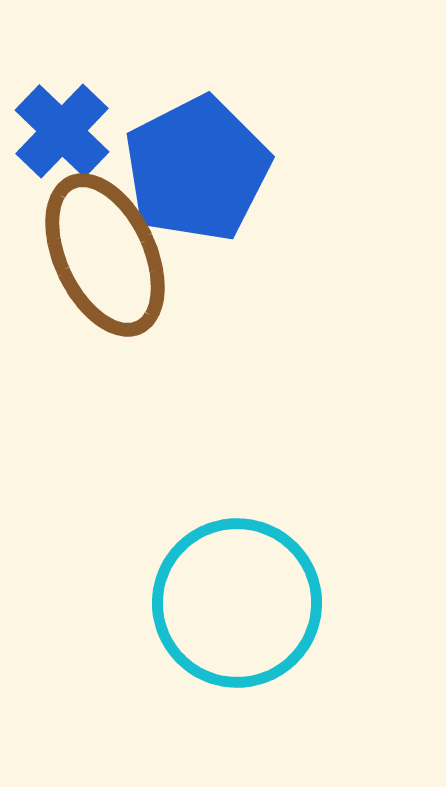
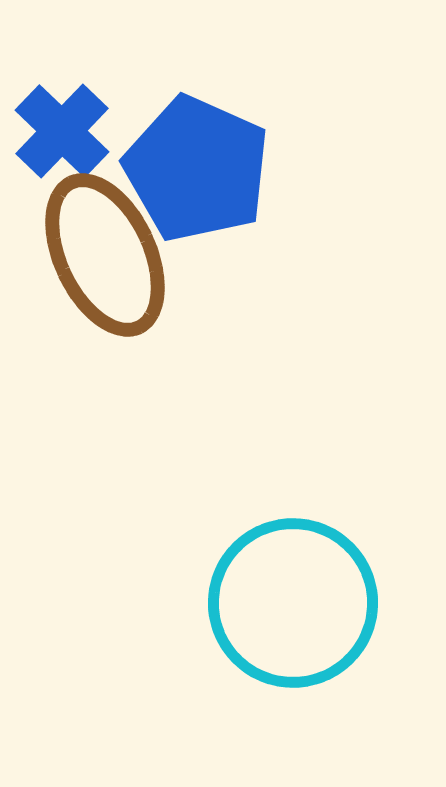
blue pentagon: rotated 21 degrees counterclockwise
cyan circle: moved 56 px right
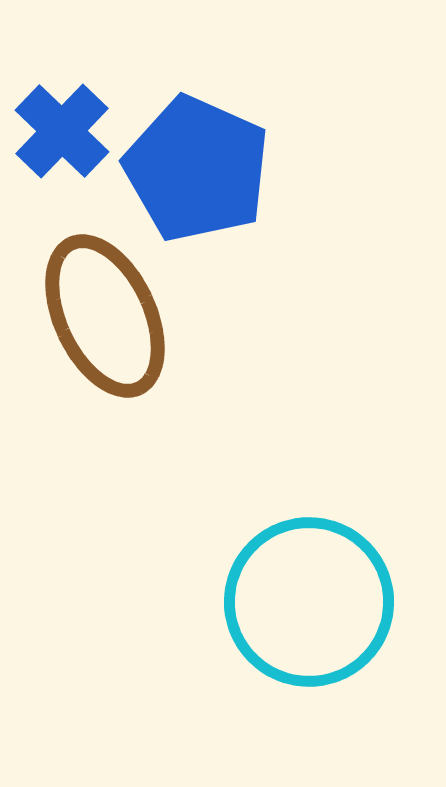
brown ellipse: moved 61 px down
cyan circle: moved 16 px right, 1 px up
